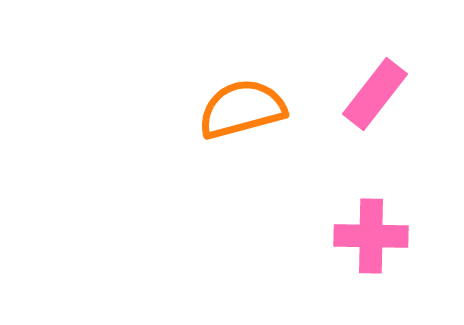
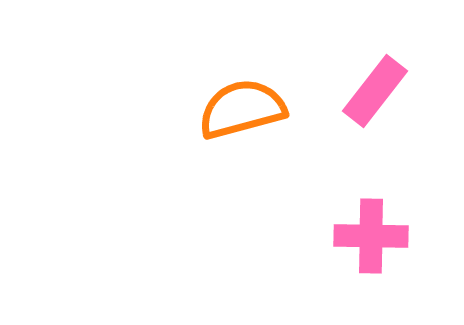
pink rectangle: moved 3 px up
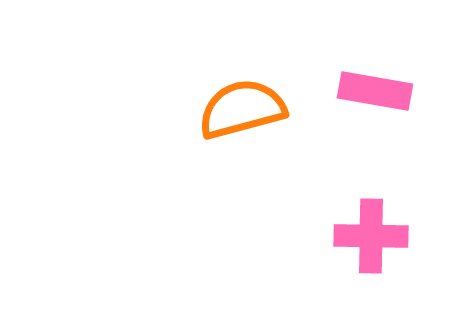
pink rectangle: rotated 62 degrees clockwise
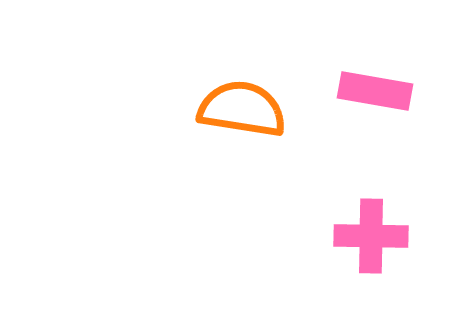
orange semicircle: rotated 24 degrees clockwise
